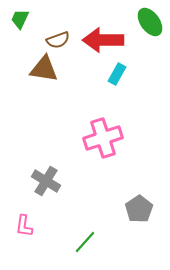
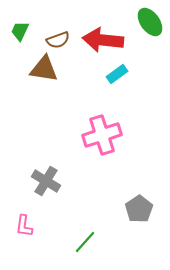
green trapezoid: moved 12 px down
red arrow: rotated 6 degrees clockwise
cyan rectangle: rotated 25 degrees clockwise
pink cross: moved 1 px left, 3 px up
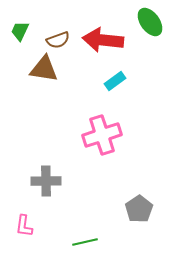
cyan rectangle: moved 2 px left, 7 px down
gray cross: rotated 32 degrees counterclockwise
green line: rotated 35 degrees clockwise
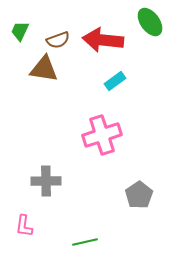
gray pentagon: moved 14 px up
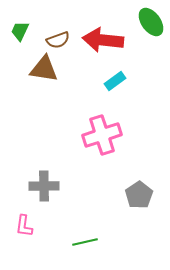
green ellipse: moved 1 px right
gray cross: moved 2 px left, 5 px down
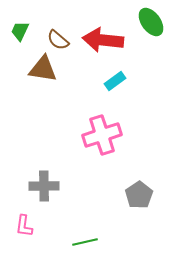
brown semicircle: rotated 60 degrees clockwise
brown triangle: moved 1 px left
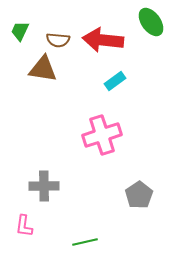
brown semicircle: rotated 35 degrees counterclockwise
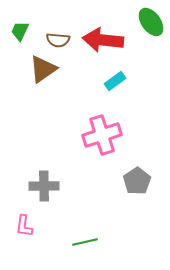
brown triangle: rotated 44 degrees counterclockwise
gray pentagon: moved 2 px left, 14 px up
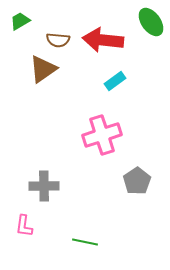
green trapezoid: moved 10 px up; rotated 35 degrees clockwise
green line: rotated 25 degrees clockwise
